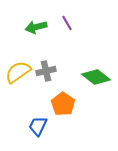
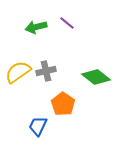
purple line: rotated 21 degrees counterclockwise
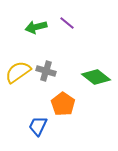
gray cross: rotated 30 degrees clockwise
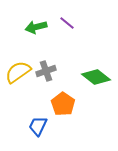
gray cross: rotated 36 degrees counterclockwise
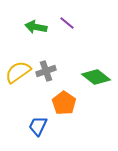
green arrow: rotated 25 degrees clockwise
orange pentagon: moved 1 px right, 1 px up
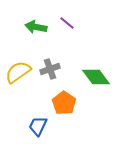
gray cross: moved 4 px right, 2 px up
green diamond: rotated 16 degrees clockwise
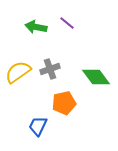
orange pentagon: rotated 25 degrees clockwise
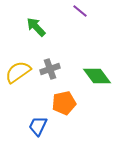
purple line: moved 13 px right, 12 px up
green arrow: rotated 35 degrees clockwise
green diamond: moved 1 px right, 1 px up
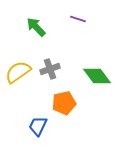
purple line: moved 2 px left, 8 px down; rotated 21 degrees counterclockwise
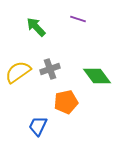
orange pentagon: moved 2 px right, 1 px up
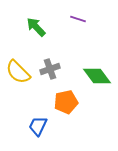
yellow semicircle: rotated 100 degrees counterclockwise
